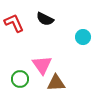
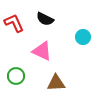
pink triangle: moved 14 px up; rotated 30 degrees counterclockwise
green circle: moved 4 px left, 3 px up
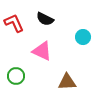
brown triangle: moved 11 px right, 1 px up
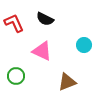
cyan circle: moved 1 px right, 8 px down
brown triangle: rotated 18 degrees counterclockwise
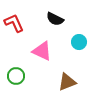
black semicircle: moved 10 px right
cyan circle: moved 5 px left, 3 px up
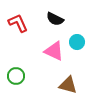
red L-shape: moved 4 px right
cyan circle: moved 2 px left
pink triangle: moved 12 px right
brown triangle: moved 1 px right, 3 px down; rotated 36 degrees clockwise
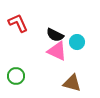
black semicircle: moved 16 px down
pink triangle: moved 3 px right
brown triangle: moved 4 px right, 2 px up
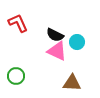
brown triangle: rotated 12 degrees counterclockwise
